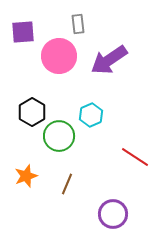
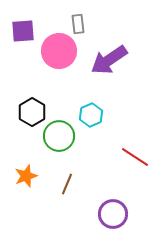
purple square: moved 1 px up
pink circle: moved 5 px up
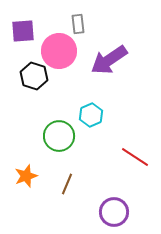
black hexagon: moved 2 px right, 36 px up; rotated 12 degrees counterclockwise
purple circle: moved 1 px right, 2 px up
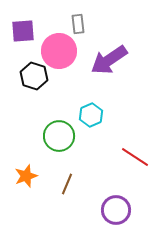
purple circle: moved 2 px right, 2 px up
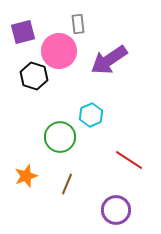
purple square: moved 1 px down; rotated 10 degrees counterclockwise
green circle: moved 1 px right, 1 px down
red line: moved 6 px left, 3 px down
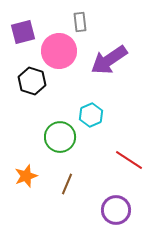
gray rectangle: moved 2 px right, 2 px up
black hexagon: moved 2 px left, 5 px down
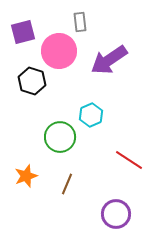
purple circle: moved 4 px down
